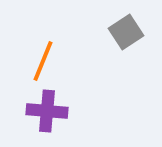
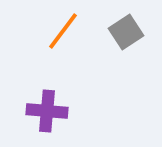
orange line: moved 20 px right, 30 px up; rotated 15 degrees clockwise
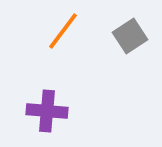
gray square: moved 4 px right, 4 px down
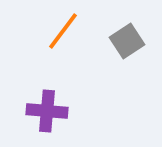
gray square: moved 3 px left, 5 px down
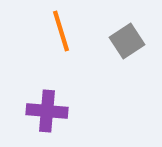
orange line: moved 2 px left; rotated 54 degrees counterclockwise
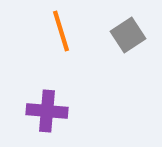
gray square: moved 1 px right, 6 px up
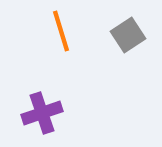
purple cross: moved 5 px left, 2 px down; rotated 24 degrees counterclockwise
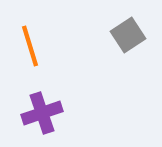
orange line: moved 31 px left, 15 px down
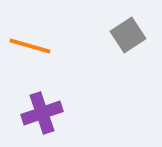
orange line: rotated 57 degrees counterclockwise
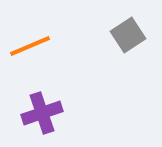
orange line: rotated 39 degrees counterclockwise
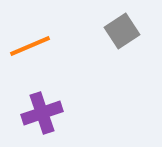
gray square: moved 6 px left, 4 px up
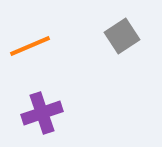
gray square: moved 5 px down
